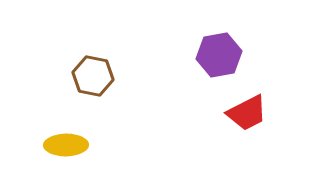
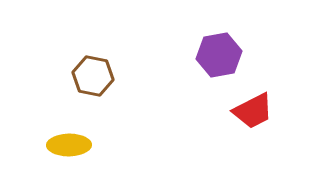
red trapezoid: moved 6 px right, 2 px up
yellow ellipse: moved 3 px right
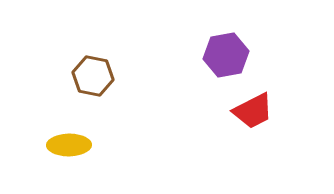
purple hexagon: moved 7 px right
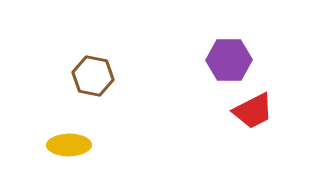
purple hexagon: moved 3 px right, 5 px down; rotated 9 degrees clockwise
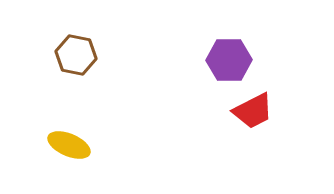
brown hexagon: moved 17 px left, 21 px up
yellow ellipse: rotated 24 degrees clockwise
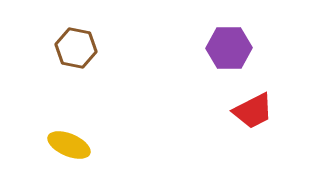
brown hexagon: moved 7 px up
purple hexagon: moved 12 px up
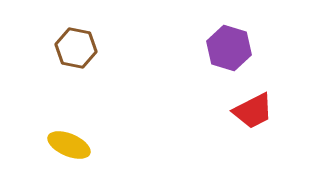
purple hexagon: rotated 18 degrees clockwise
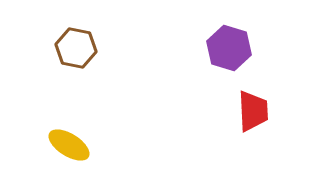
red trapezoid: rotated 66 degrees counterclockwise
yellow ellipse: rotated 9 degrees clockwise
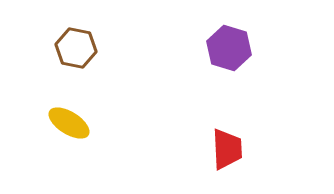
red trapezoid: moved 26 px left, 38 px down
yellow ellipse: moved 22 px up
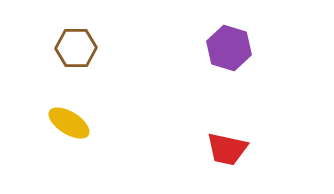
brown hexagon: rotated 12 degrees counterclockwise
red trapezoid: rotated 105 degrees clockwise
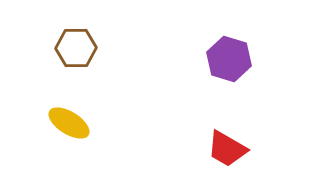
purple hexagon: moved 11 px down
red trapezoid: rotated 18 degrees clockwise
